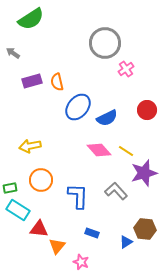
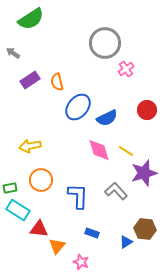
purple rectangle: moved 2 px left, 1 px up; rotated 18 degrees counterclockwise
pink diamond: rotated 25 degrees clockwise
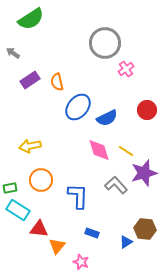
gray L-shape: moved 6 px up
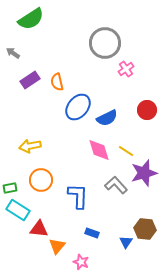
blue triangle: rotated 24 degrees counterclockwise
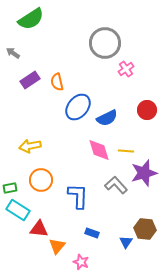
yellow line: rotated 28 degrees counterclockwise
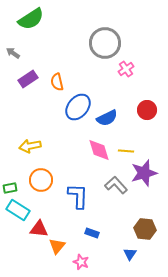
purple rectangle: moved 2 px left, 1 px up
blue triangle: moved 4 px right, 12 px down
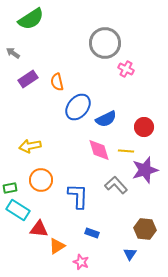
pink cross: rotated 28 degrees counterclockwise
red circle: moved 3 px left, 17 px down
blue semicircle: moved 1 px left, 1 px down
purple star: moved 1 px right, 3 px up
orange triangle: rotated 18 degrees clockwise
